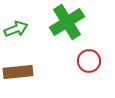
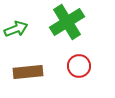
red circle: moved 10 px left, 5 px down
brown rectangle: moved 10 px right
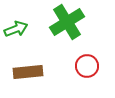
red circle: moved 8 px right
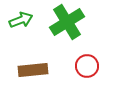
green arrow: moved 5 px right, 9 px up
brown rectangle: moved 5 px right, 2 px up
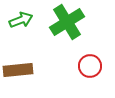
red circle: moved 3 px right
brown rectangle: moved 15 px left
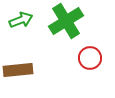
green cross: moved 1 px left, 1 px up
red circle: moved 8 px up
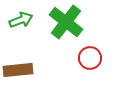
green cross: moved 1 px down; rotated 20 degrees counterclockwise
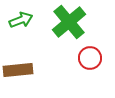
green cross: moved 3 px right; rotated 12 degrees clockwise
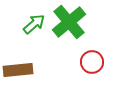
green arrow: moved 13 px right, 4 px down; rotated 20 degrees counterclockwise
red circle: moved 2 px right, 4 px down
